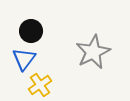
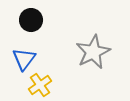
black circle: moved 11 px up
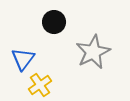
black circle: moved 23 px right, 2 px down
blue triangle: moved 1 px left
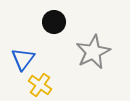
yellow cross: rotated 20 degrees counterclockwise
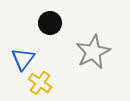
black circle: moved 4 px left, 1 px down
yellow cross: moved 2 px up
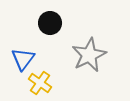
gray star: moved 4 px left, 3 px down
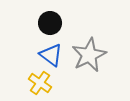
blue triangle: moved 28 px right, 4 px up; rotated 30 degrees counterclockwise
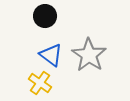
black circle: moved 5 px left, 7 px up
gray star: rotated 12 degrees counterclockwise
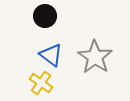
gray star: moved 6 px right, 2 px down
yellow cross: moved 1 px right
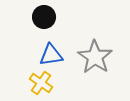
black circle: moved 1 px left, 1 px down
blue triangle: rotated 45 degrees counterclockwise
